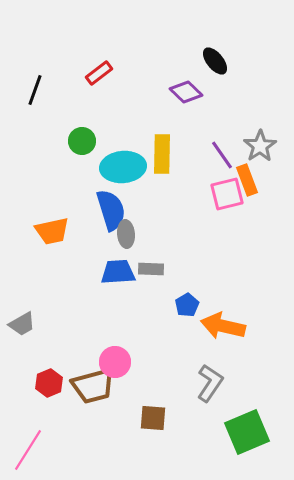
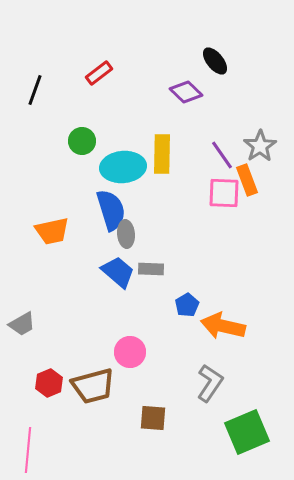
pink square: moved 3 px left, 1 px up; rotated 16 degrees clockwise
blue trapezoid: rotated 45 degrees clockwise
pink circle: moved 15 px right, 10 px up
pink line: rotated 27 degrees counterclockwise
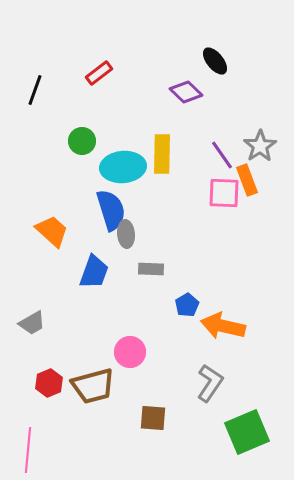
orange trapezoid: rotated 126 degrees counterclockwise
blue trapezoid: moved 24 px left; rotated 69 degrees clockwise
gray trapezoid: moved 10 px right, 1 px up
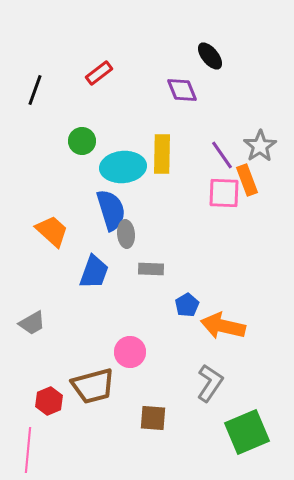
black ellipse: moved 5 px left, 5 px up
purple diamond: moved 4 px left, 2 px up; rotated 24 degrees clockwise
red hexagon: moved 18 px down
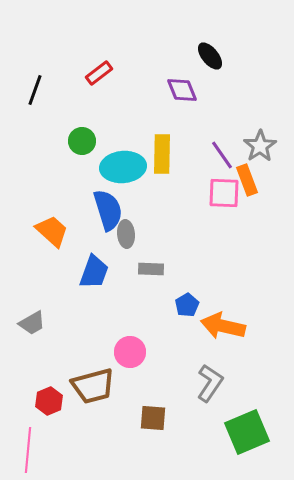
blue semicircle: moved 3 px left
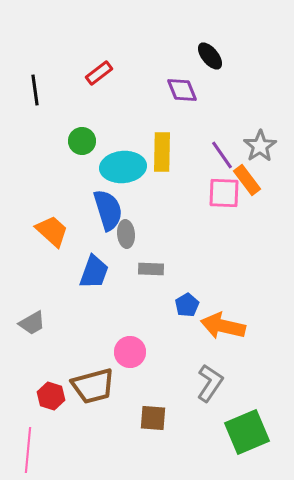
black line: rotated 28 degrees counterclockwise
yellow rectangle: moved 2 px up
orange rectangle: rotated 16 degrees counterclockwise
red hexagon: moved 2 px right, 5 px up; rotated 20 degrees counterclockwise
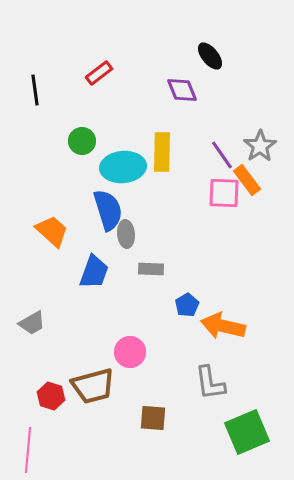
gray L-shape: rotated 138 degrees clockwise
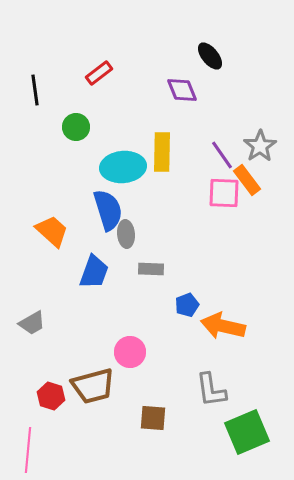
green circle: moved 6 px left, 14 px up
blue pentagon: rotated 10 degrees clockwise
gray L-shape: moved 1 px right, 7 px down
